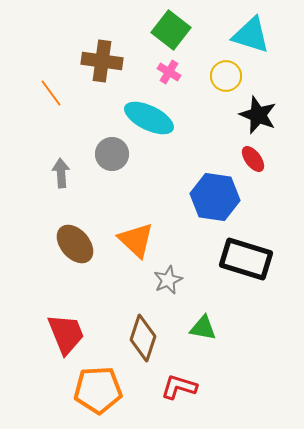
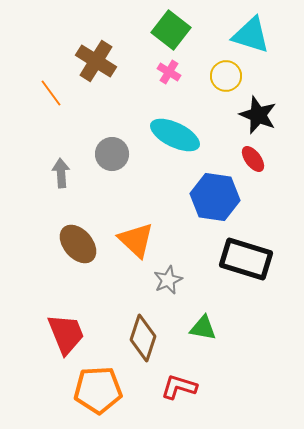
brown cross: moved 6 px left; rotated 24 degrees clockwise
cyan ellipse: moved 26 px right, 17 px down
brown ellipse: moved 3 px right
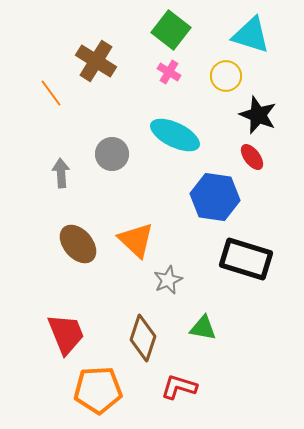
red ellipse: moved 1 px left, 2 px up
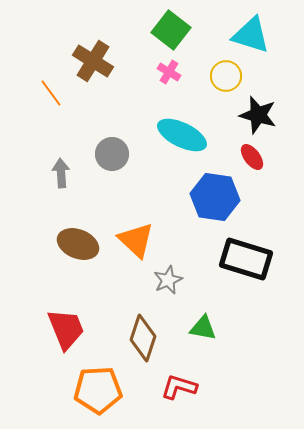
brown cross: moved 3 px left
black star: rotated 6 degrees counterclockwise
cyan ellipse: moved 7 px right
brown ellipse: rotated 27 degrees counterclockwise
red trapezoid: moved 5 px up
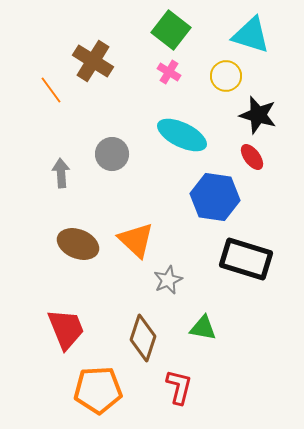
orange line: moved 3 px up
red L-shape: rotated 87 degrees clockwise
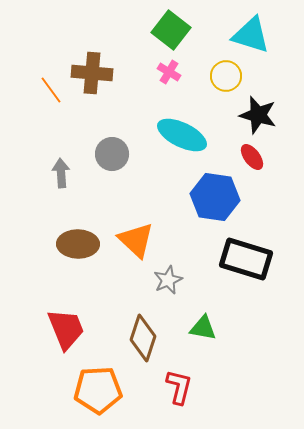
brown cross: moved 1 px left, 12 px down; rotated 27 degrees counterclockwise
brown ellipse: rotated 21 degrees counterclockwise
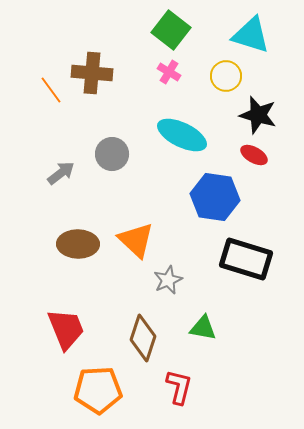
red ellipse: moved 2 px right, 2 px up; rotated 24 degrees counterclockwise
gray arrow: rotated 56 degrees clockwise
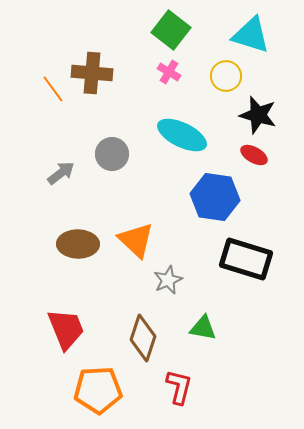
orange line: moved 2 px right, 1 px up
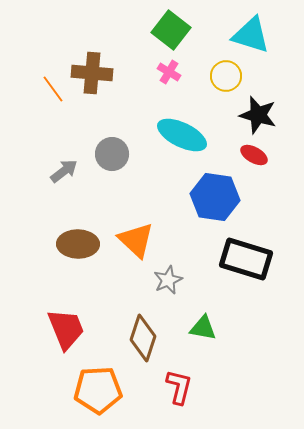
gray arrow: moved 3 px right, 2 px up
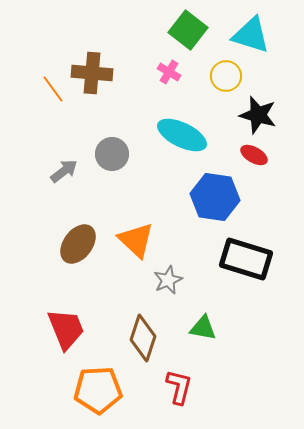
green square: moved 17 px right
brown ellipse: rotated 54 degrees counterclockwise
